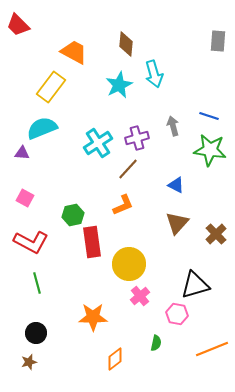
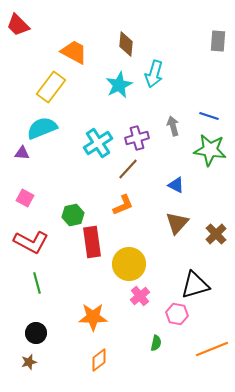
cyan arrow: rotated 32 degrees clockwise
orange diamond: moved 16 px left, 1 px down
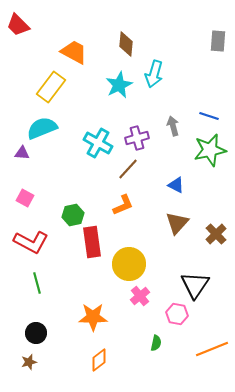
cyan cross: rotated 28 degrees counterclockwise
green star: rotated 20 degrees counterclockwise
black triangle: rotated 40 degrees counterclockwise
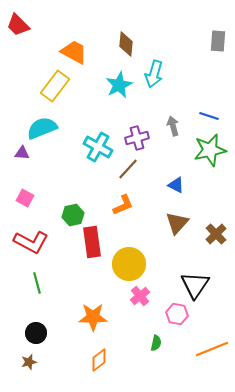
yellow rectangle: moved 4 px right, 1 px up
cyan cross: moved 4 px down
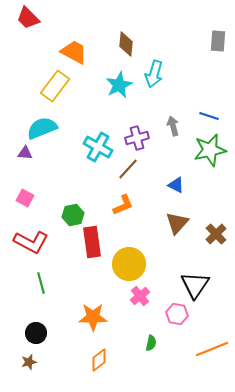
red trapezoid: moved 10 px right, 7 px up
purple triangle: moved 3 px right
green line: moved 4 px right
green semicircle: moved 5 px left
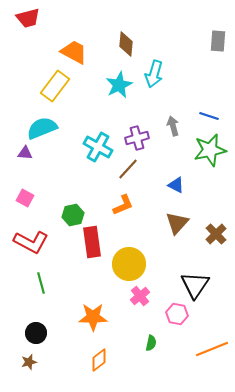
red trapezoid: rotated 60 degrees counterclockwise
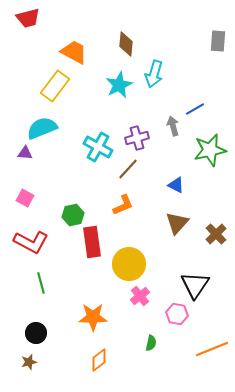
blue line: moved 14 px left, 7 px up; rotated 48 degrees counterclockwise
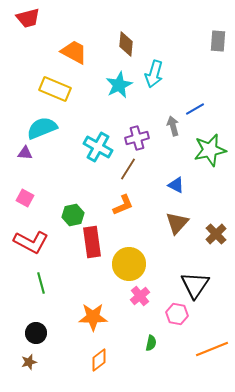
yellow rectangle: moved 3 px down; rotated 76 degrees clockwise
brown line: rotated 10 degrees counterclockwise
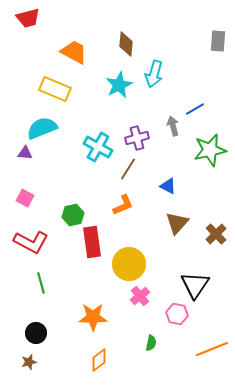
blue triangle: moved 8 px left, 1 px down
